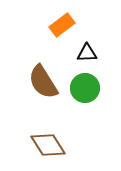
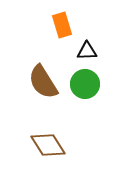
orange rectangle: rotated 70 degrees counterclockwise
black triangle: moved 2 px up
green circle: moved 4 px up
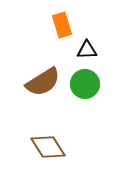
black triangle: moved 1 px up
brown semicircle: rotated 90 degrees counterclockwise
brown diamond: moved 2 px down
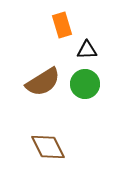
brown diamond: rotated 6 degrees clockwise
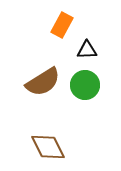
orange rectangle: rotated 45 degrees clockwise
green circle: moved 1 px down
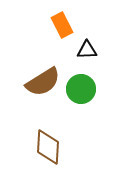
orange rectangle: rotated 55 degrees counterclockwise
green circle: moved 4 px left, 4 px down
brown diamond: rotated 30 degrees clockwise
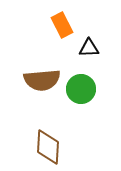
black triangle: moved 2 px right, 2 px up
brown semicircle: moved 1 px left, 2 px up; rotated 27 degrees clockwise
